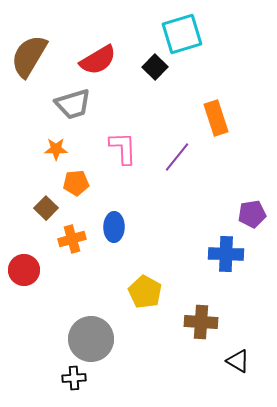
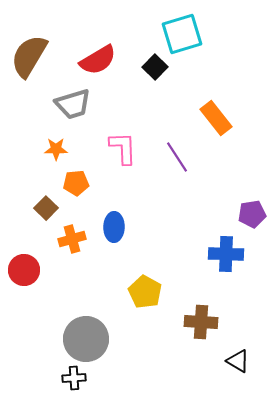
orange rectangle: rotated 20 degrees counterclockwise
purple line: rotated 72 degrees counterclockwise
gray circle: moved 5 px left
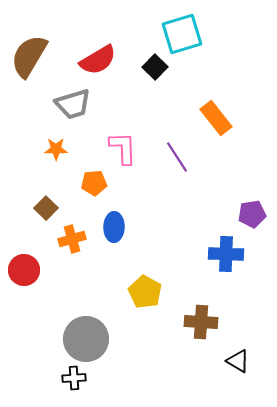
orange pentagon: moved 18 px right
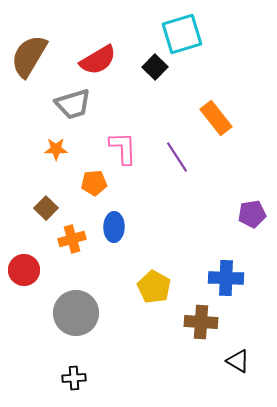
blue cross: moved 24 px down
yellow pentagon: moved 9 px right, 5 px up
gray circle: moved 10 px left, 26 px up
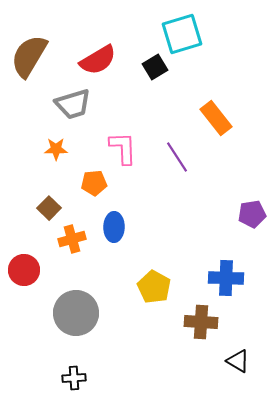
black square: rotated 15 degrees clockwise
brown square: moved 3 px right
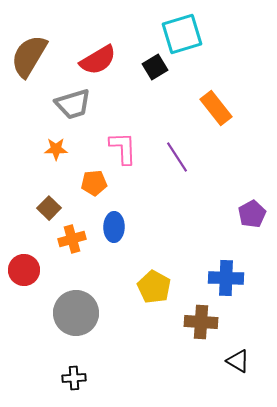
orange rectangle: moved 10 px up
purple pentagon: rotated 20 degrees counterclockwise
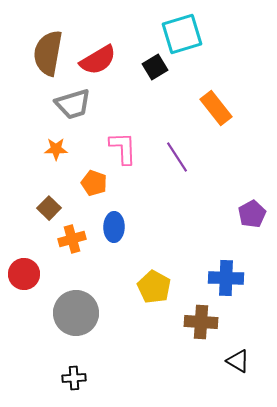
brown semicircle: moved 19 px right, 3 px up; rotated 21 degrees counterclockwise
orange pentagon: rotated 25 degrees clockwise
red circle: moved 4 px down
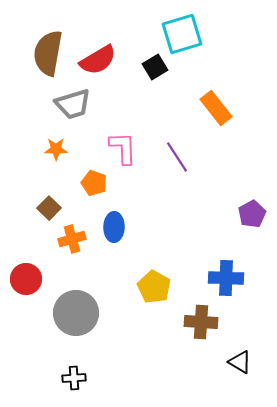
red circle: moved 2 px right, 5 px down
black triangle: moved 2 px right, 1 px down
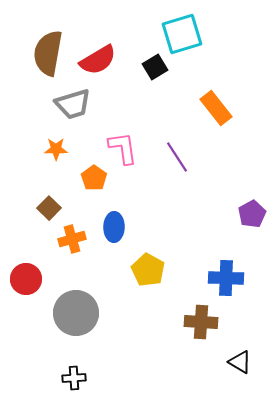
pink L-shape: rotated 6 degrees counterclockwise
orange pentagon: moved 5 px up; rotated 15 degrees clockwise
yellow pentagon: moved 6 px left, 17 px up
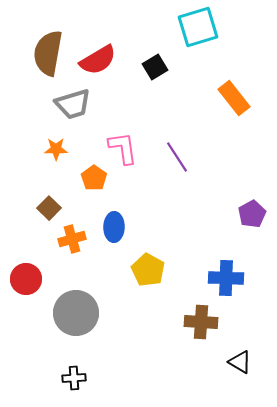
cyan square: moved 16 px right, 7 px up
orange rectangle: moved 18 px right, 10 px up
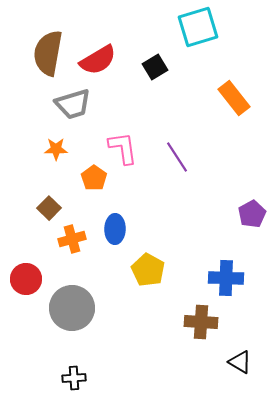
blue ellipse: moved 1 px right, 2 px down
gray circle: moved 4 px left, 5 px up
